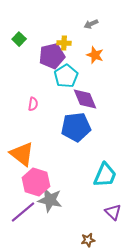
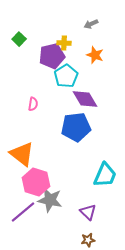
purple diamond: rotated 8 degrees counterclockwise
purple triangle: moved 25 px left
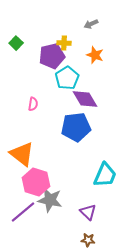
green square: moved 3 px left, 4 px down
cyan pentagon: moved 1 px right, 2 px down
brown star: rotated 16 degrees clockwise
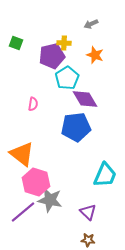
green square: rotated 24 degrees counterclockwise
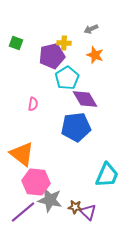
gray arrow: moved 5 px down
cyan trapezoid: moved 2 px right
pink hexagon: rotated 12 degrees counterclockwise
brown star: moved 13 px left, 33 px up
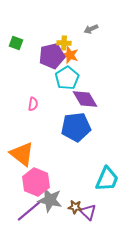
orange star: moved 25 px left
cyan trapezoid: moved 4 px down
pink hexagon: rotated 16 degrees clockwise
purple line: moved 6 px right, 1 px up
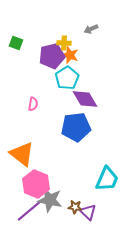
pink hexagon: moved 2 px down
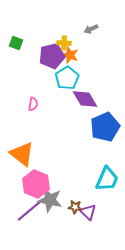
blue pentagon: moved 29 px right; rotated 16 degrees counterclockwise
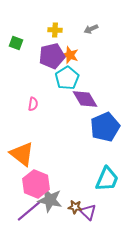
yellow cross: moved 9 px left, 13 px up
